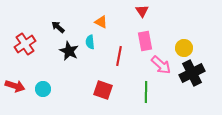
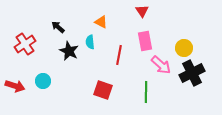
red line: moved 1 px up
cyan circle: moved 8 px up
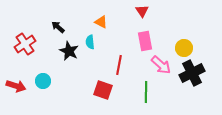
red line: moved 10 px down
red arrow: moved 1 px right
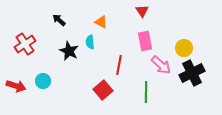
black arrow: moved 1 px right, 7 px up
red square: rotated 30 degrees clockwise
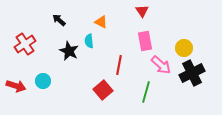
cyan semicircle: moved 1 px left, 1 px up
green line: rotated 15 degrees clockwise
